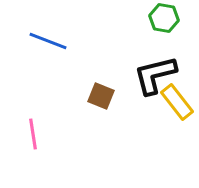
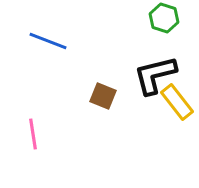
green hexagon: rotated 8 degrees clockwise
brown square: moved 2 px right
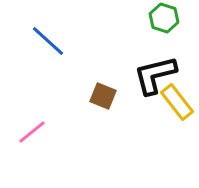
blue line: rotated 21 degrees clockwise
pink line: moved 1 px left, 2 px up; rotated 60 degrees clockwise
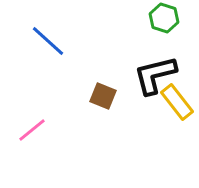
pink line: moved 2 px up
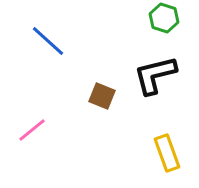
brown square: moved 1 px left
yellow rectangle: moved 10 px left, 51 px down; rotated 18 degrees clockwise
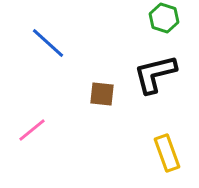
blue line: moved 2 px down
black L-shape: moved 1 px up
brown square: moved 2 px up; rotated 16 degrees counterclockwise
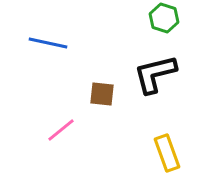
blue line: rotated 30 degrees counterclockwise
pink line: moved 29 px right
